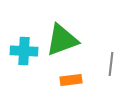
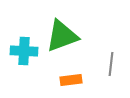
green triangle: moved 4 px up
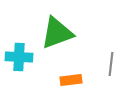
green triangle: moved 5 px left, 3 px up
cyan cross: moved 5 px left, 6 px down
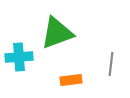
cyan cross: rotated 8 degrees counterclockwise
